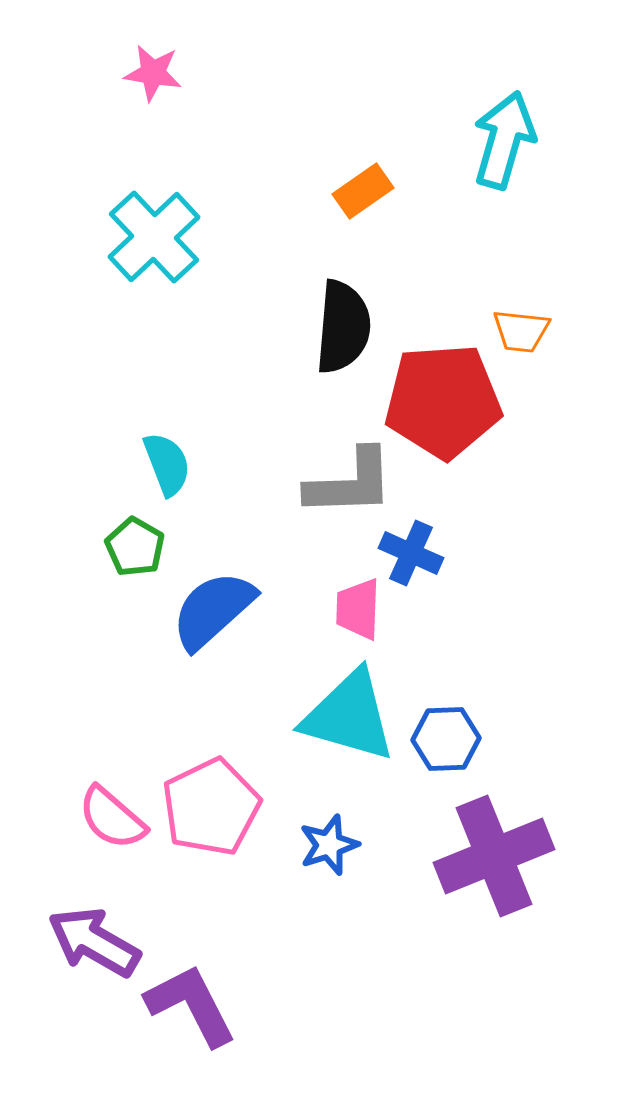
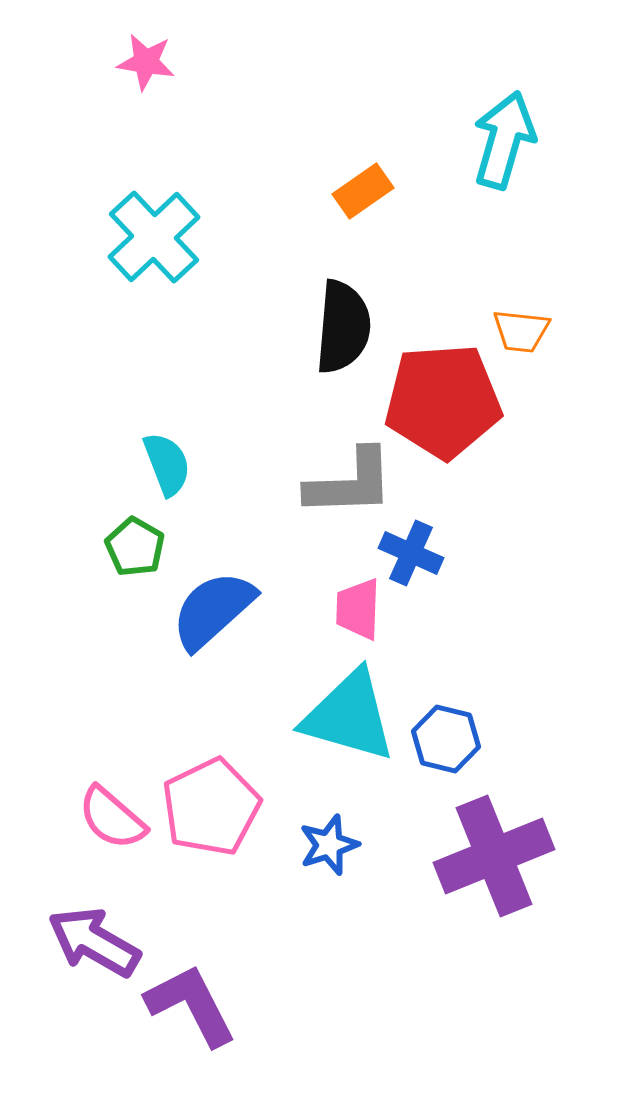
pink star: moved 7 px left, 11 px up
blue hexagon: rotated 16 degrees clockwise
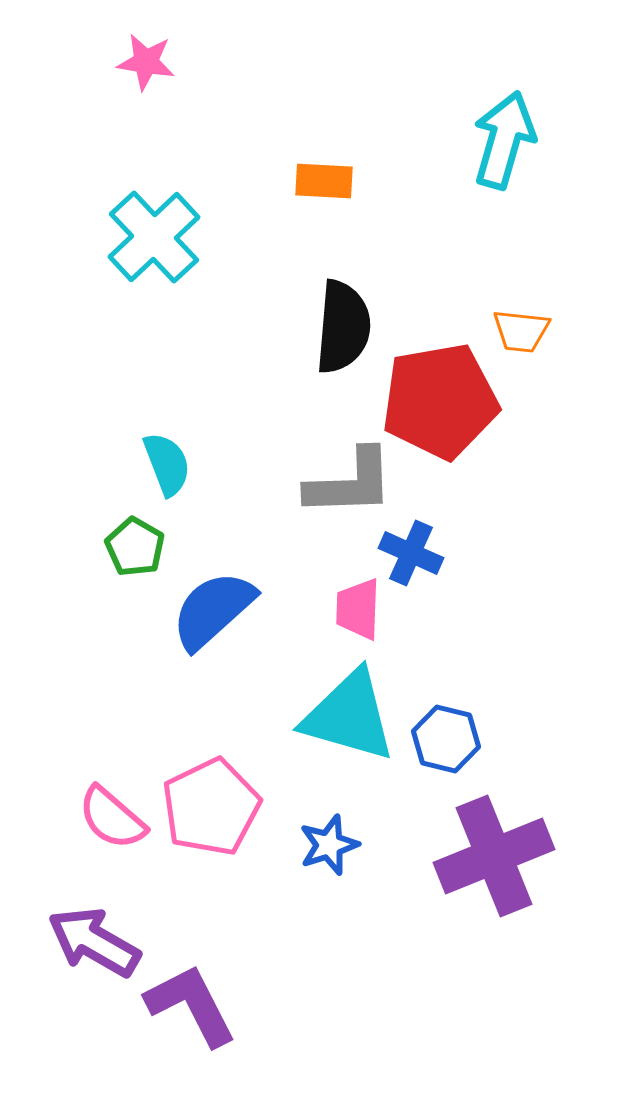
orange rectangle: moved 39 px left, 10 px up; rotated 38 degrees clockwise
red pentagon: moved 3 px left; rotated 6 degrees counterclockwise
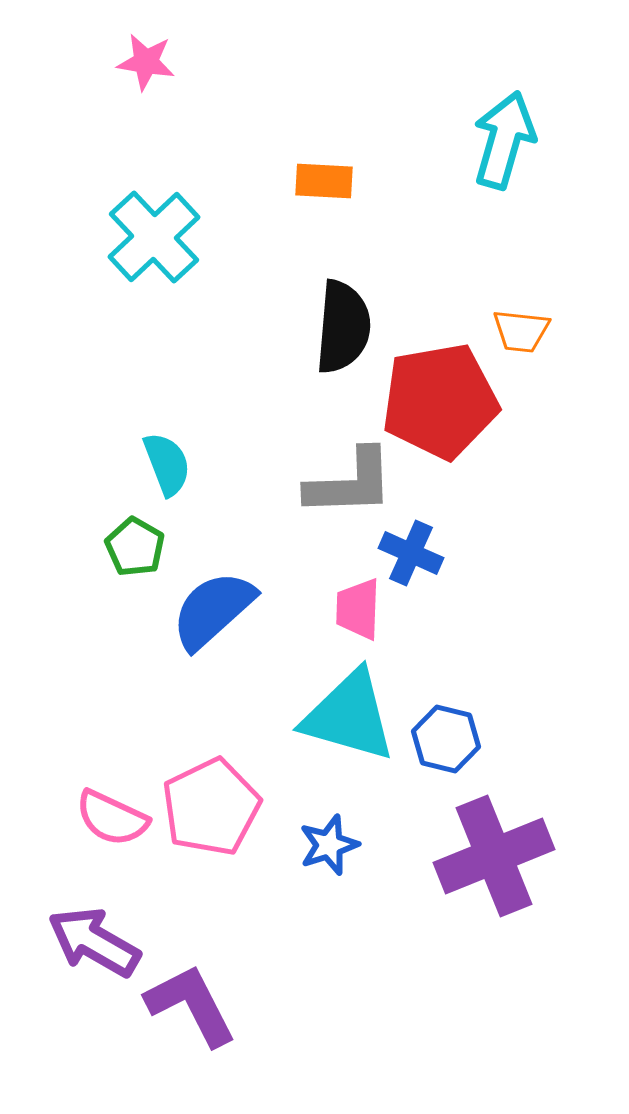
pink semicircle: rotated 16 degrees counterclockwise
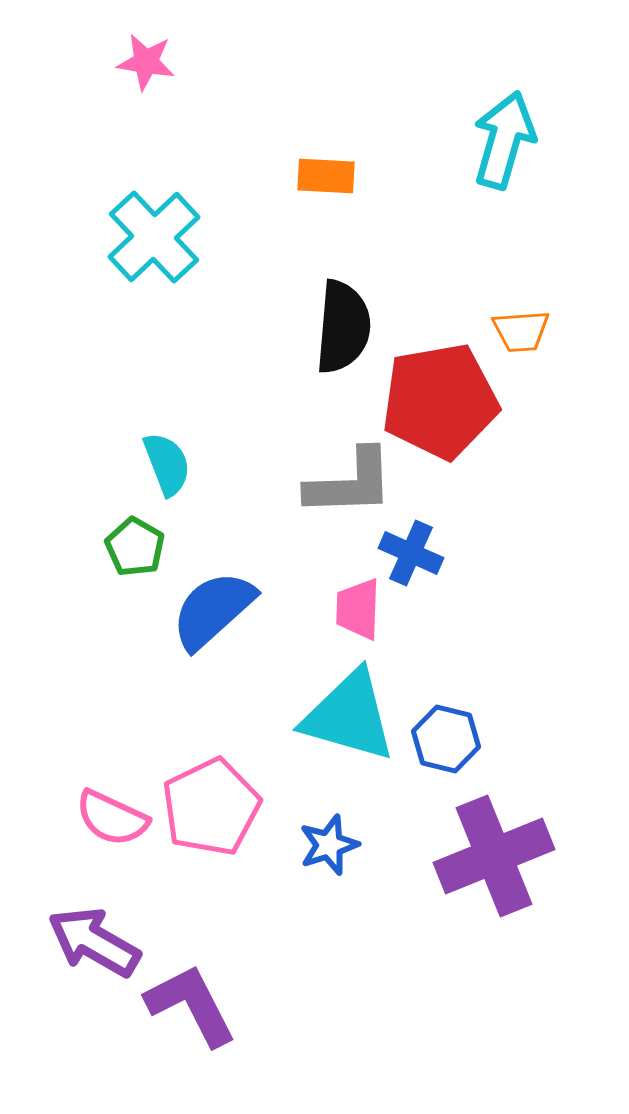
orange rectangle: moved 2 px right, 5 px up
orange trapezoid: rotated 10 degrees counterclockwise
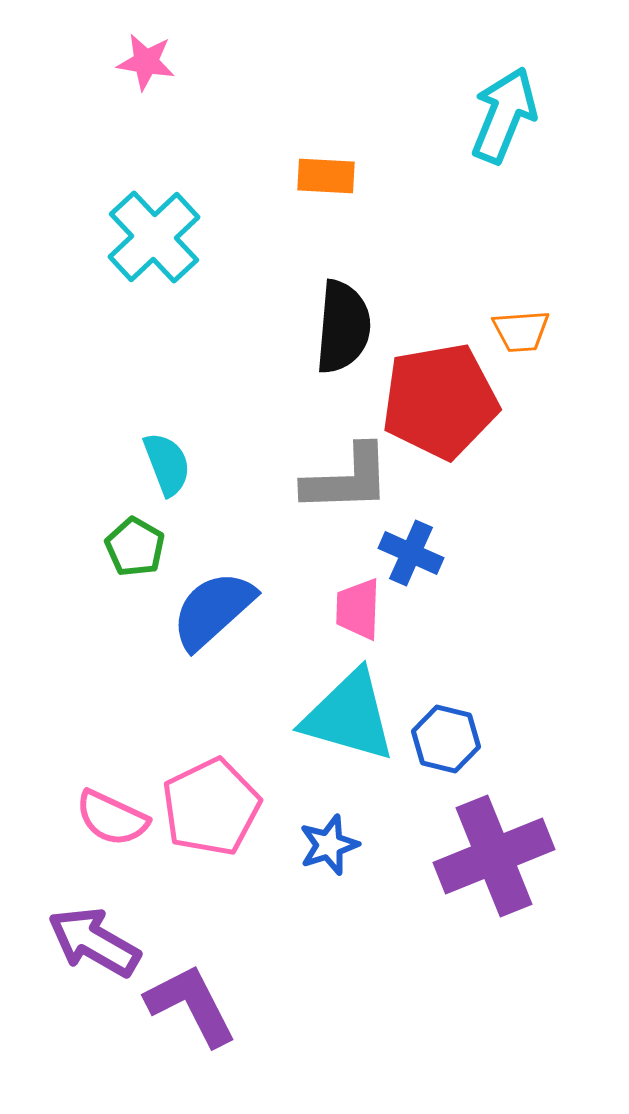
cyan arrow: moved 25 px up; rotated 6 degrees clockwise
gray L-shape: moved 3 px left, 4 px up
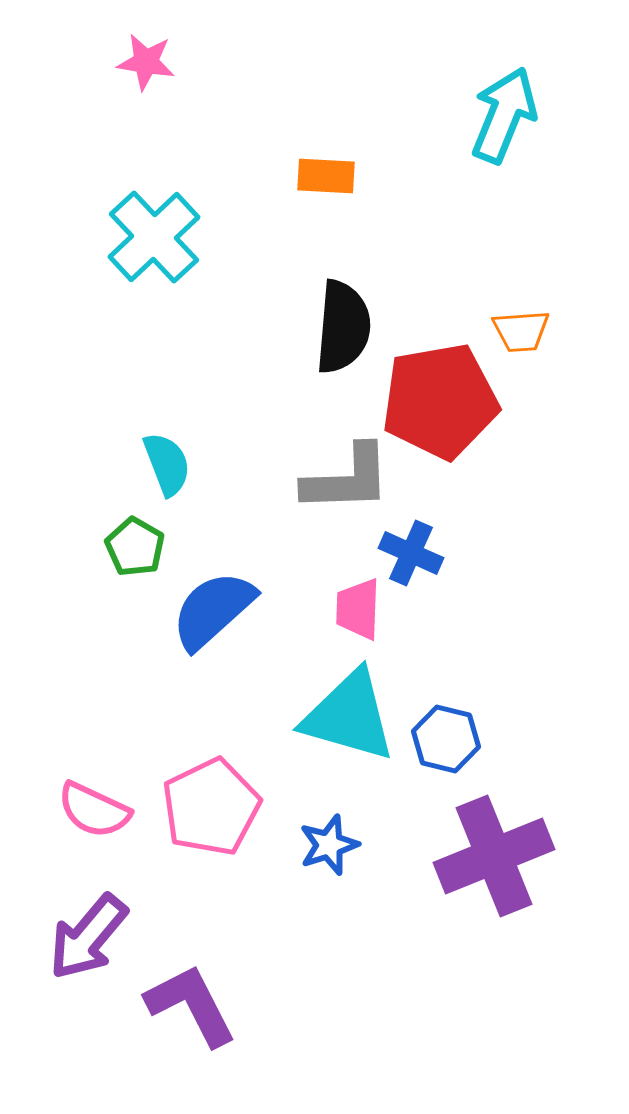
pink semicircle: moved 18 px left, 8 px up
purple arrow: moved 6 px left, 5 px up; rotated 80 degrees counterclockwise
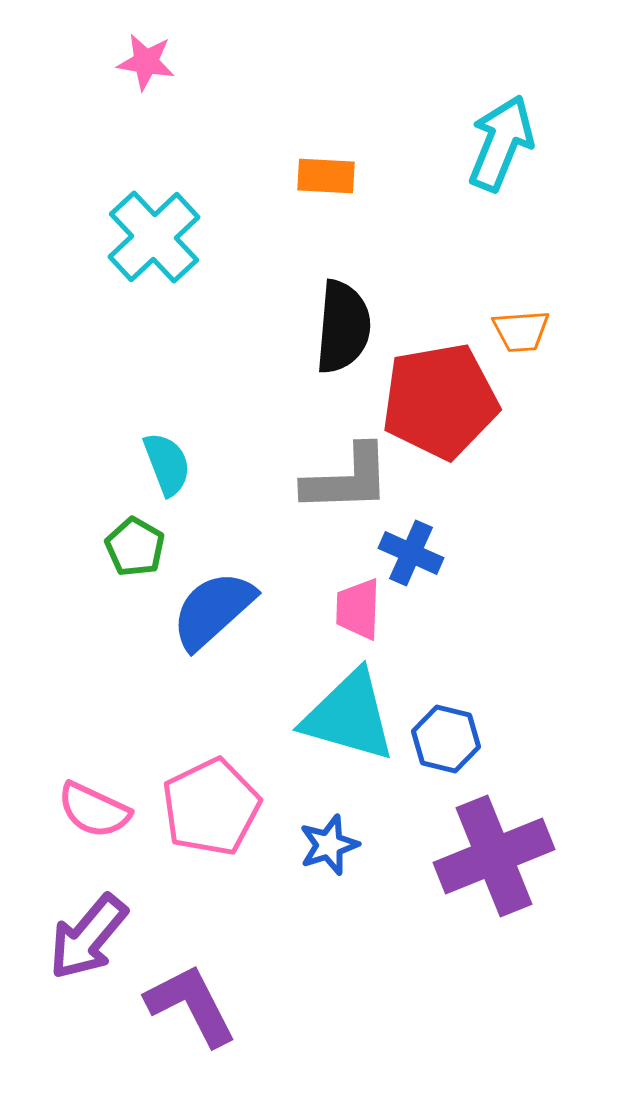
cyan arrow: moved 3 px left, 28 px down
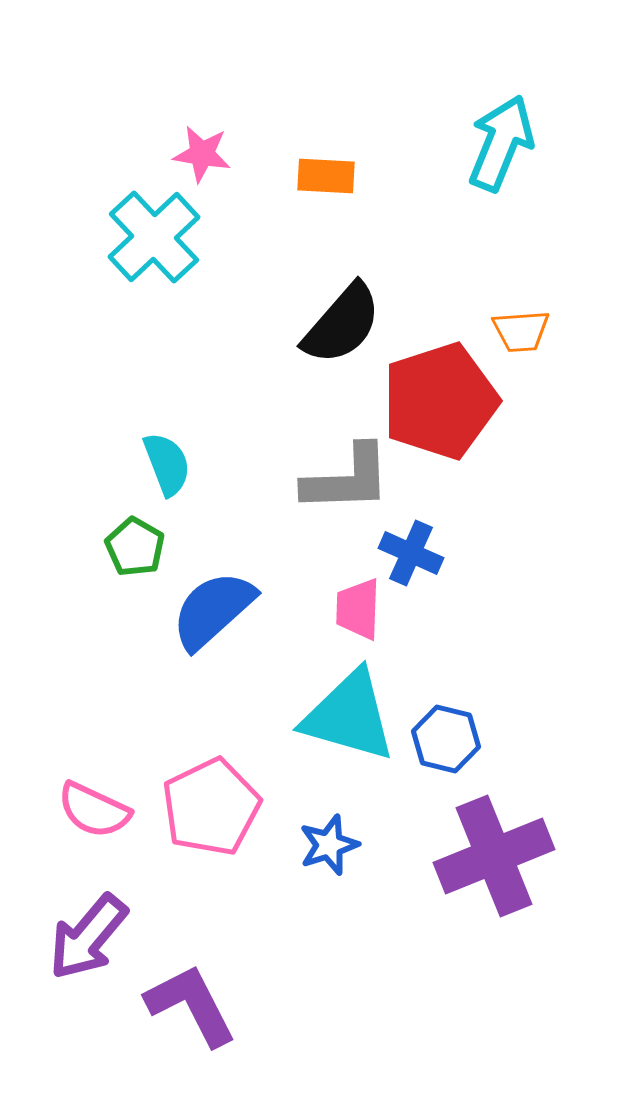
pink star: moved 56 px right, 92 px down
black semicircle: moved 1 px left, 3 px up; rotated 36 degrees clockwise
red pentagon: rotated 8 degrees counterclockwise
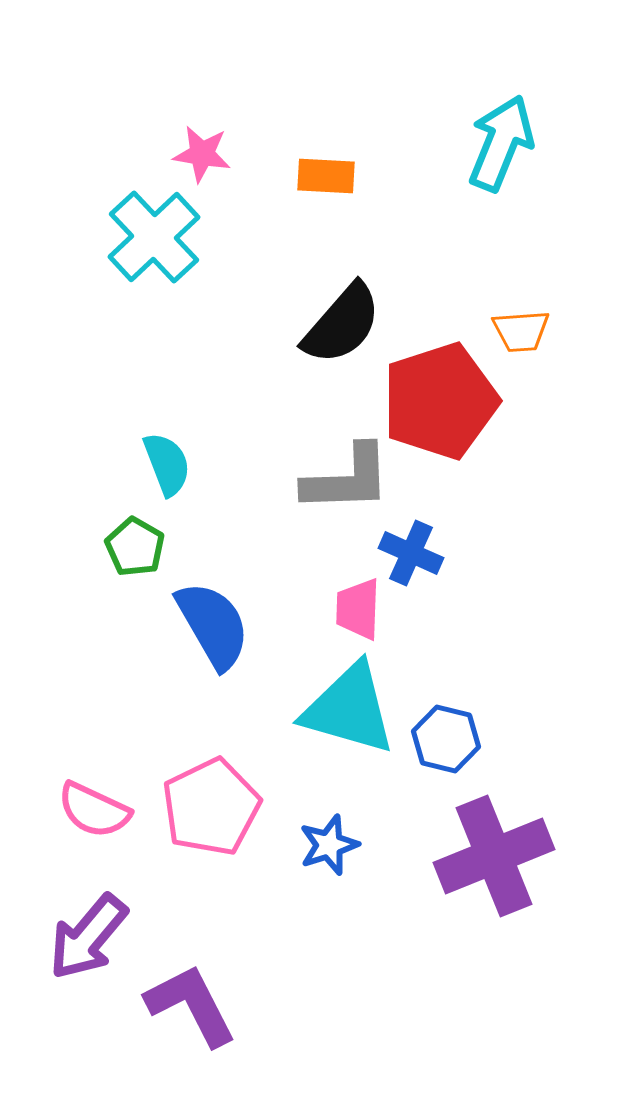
blue semicircle: moved 15 px down; rotated 102 degrees clockwise
cyan triangle: moved 7 px up
